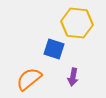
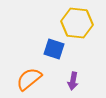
purple arrow: moved 4 px down
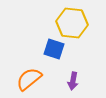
yellow hexagon: moved 5 px left
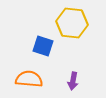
blue square: moved 11 px left, 3 px up
orange semicircle: rotated 44 degrees clockwise
